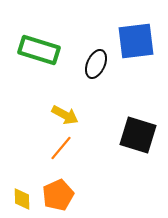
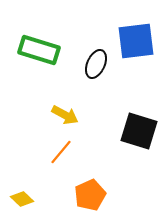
black square: moved 1 px right, 4 px up
orange line: moved 4 px down
orange pentagon: moved 32 px right
yellow diamond: rotated 45 degrees counterclockwise
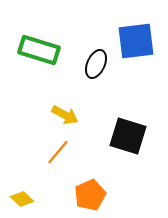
black square: moved 11 px left, 5 px down
orange line: moved 3 px left
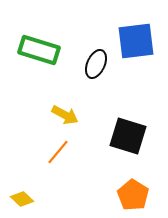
orange pentagon: moved 43 px right; rotated 16 degrees counterclockwise
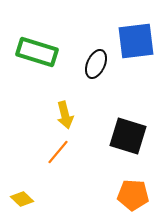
green rectangle: moved 2 px left, 2 px down
yellow arrow: rotated 48 degrees clockwise
orange pentagon: rotated 28 degrees counterclockwise
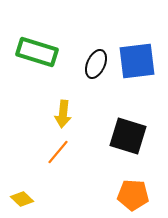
blue square: moved 1 px right, 20 px down
yellow arrow: moved 2 px left, 1 px up; rotated 20 degrees clockwise
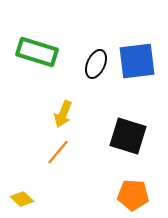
yellow arrow: rotated 16 degrees clockwise
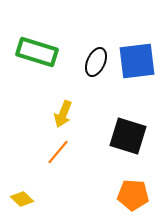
black ellipse: moved 2 px up
